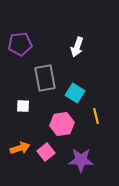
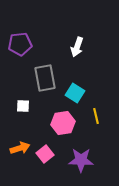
pink hexagon: moved 1 px right, 1 px up
pink square: moved 1 px left, 2 px down
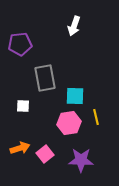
white arrow: moved 3 px left, 21 px up
cyan square: moved 3 px down; rotated 30 degrees counterclockwise
yellow line: moved 1 px down
pink hexagon: moved 6 px right
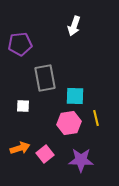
yellow line: moved 1 px down
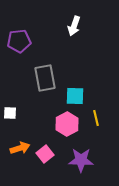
purple pentagon: moved 1 px left, 3 px up
white square: moved 13 px left, 7 px down
pink hexagon: moved 2 px left, 1 px down; rotated 20 degrees counterclockwise
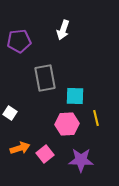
white arrow: moved 11 px left, 4 px down
white square: rotated 32 degrees clockwise
pink hexagon: rotated 25 degrees clockwise
